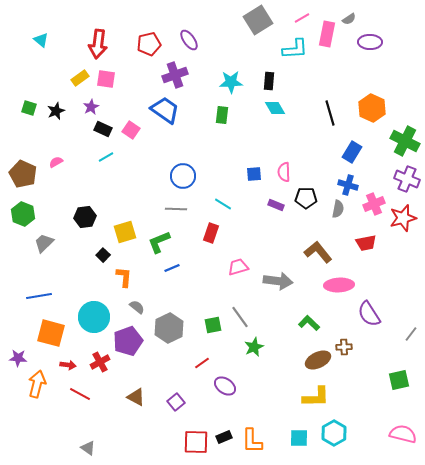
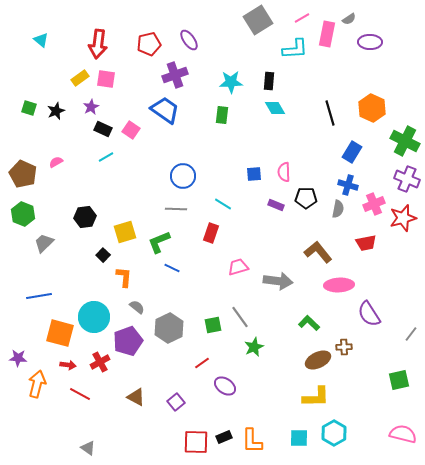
blue line at (172, 268): rotated 49 degrees clockwise
orange square at (51, 333): moved 9 px right
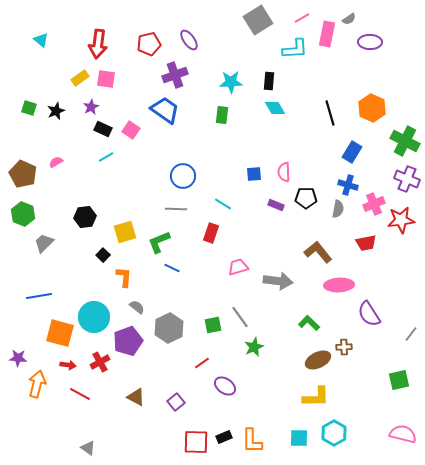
red star at (403, 218): moved 2 px left, 2 px down; rotated 8 degrees clockwise
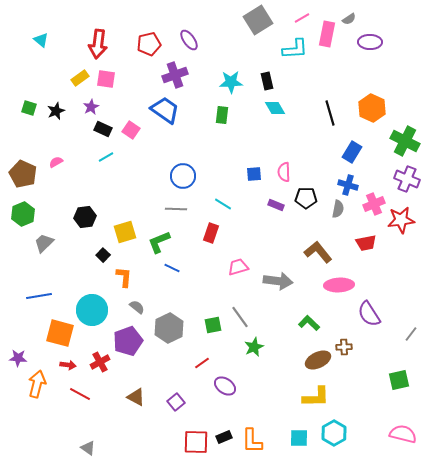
black rectangle at (269, 81): moved 2 px left; rotated 18 degrees counterclockwise
green hexagon at (23, 214): rotated 15 degrees clockwise
cyan circle at (94, 317): moved 2 px left, 7 px up
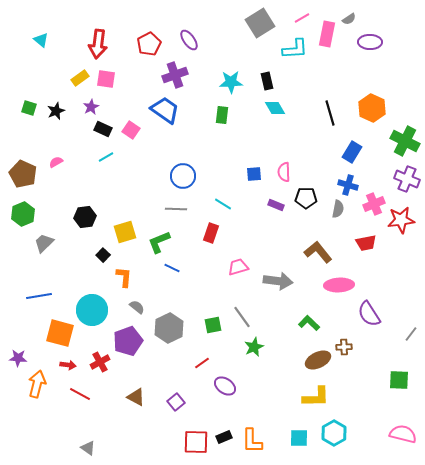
gray square at (258, 20): moved 2 px right, 3 px down
red pentagon at (149, 44): rotated 15 degrees counterclockwise
gray line at (240, 317): moved 2 px right
green square at (399, 380): rotated 15 degrees clockwise
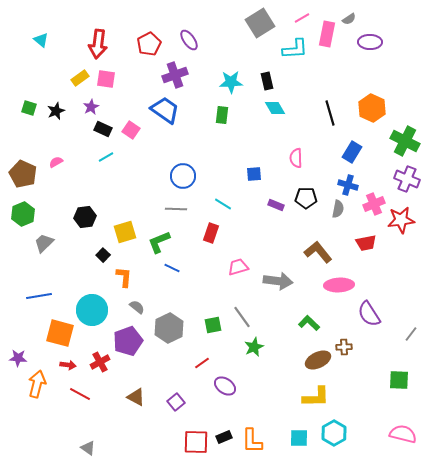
pink semicircle at (284, 172): moved 12 px right, 14 px up
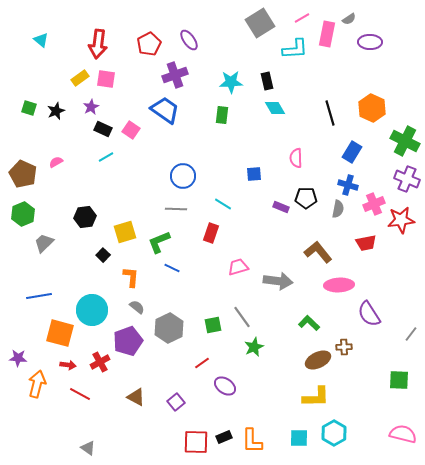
purple rectangle at (276, 205): moved 5 px right, 2 px down
orange L-shape at (124, 277): moved 7 px right
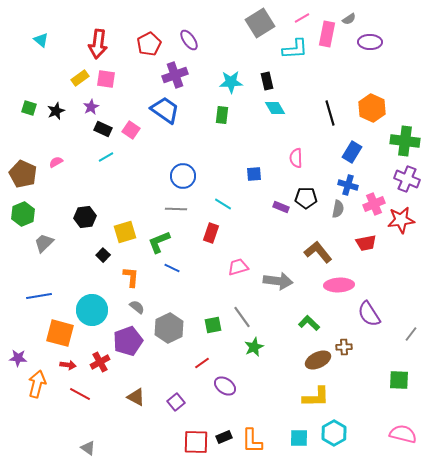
green cross at (405, 141): rotated 20 degrees counterclockwise
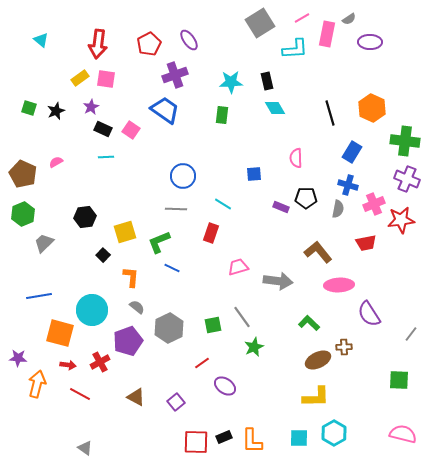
cyan line at (106, 157): rotated 28 degrees clockwise
gray triangle at (88, 448): moved 3 px left
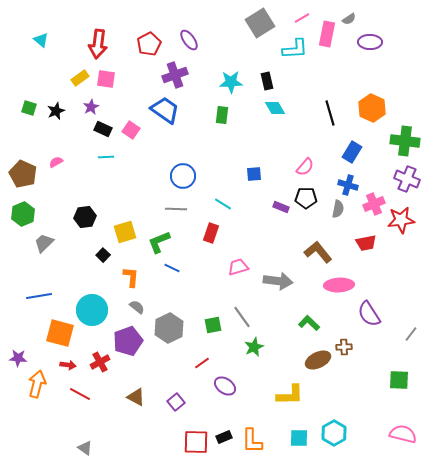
pink semicircle at (296, 158): moved 9 px right, 9 px down; rotated 138 degrees counterclockwise
yellow L-shape at (316, 397): moved 26 px left, 2 px up
